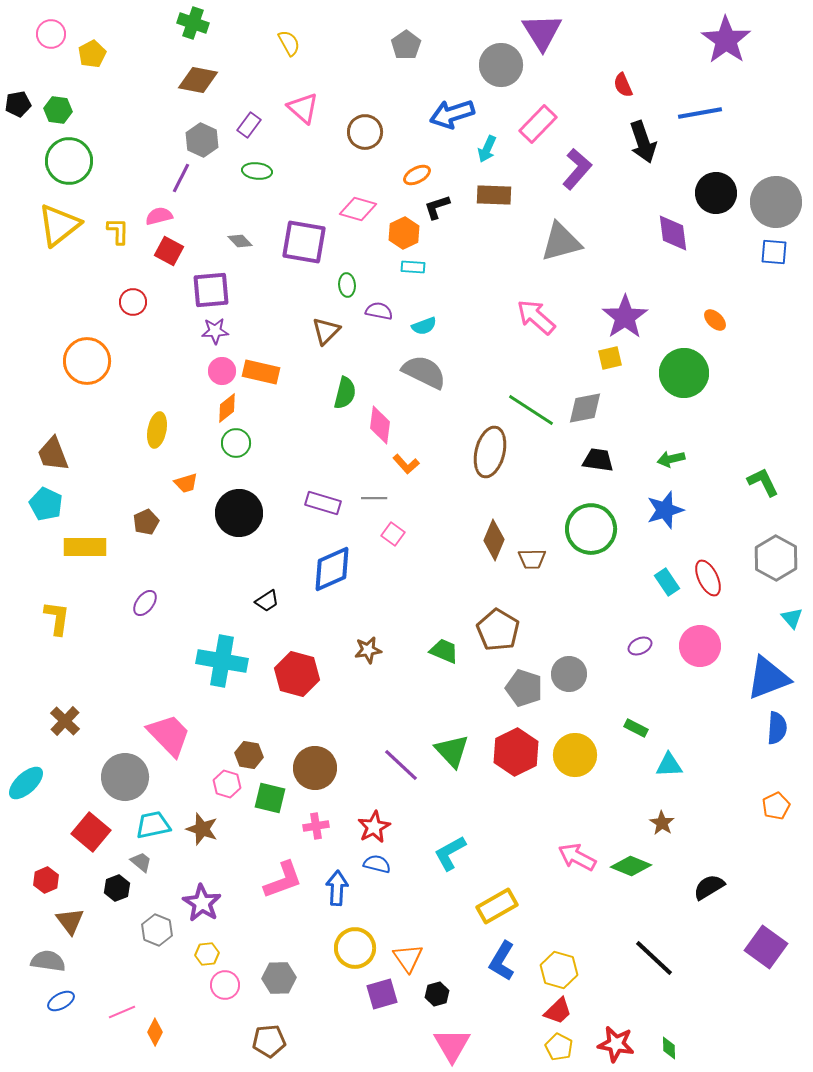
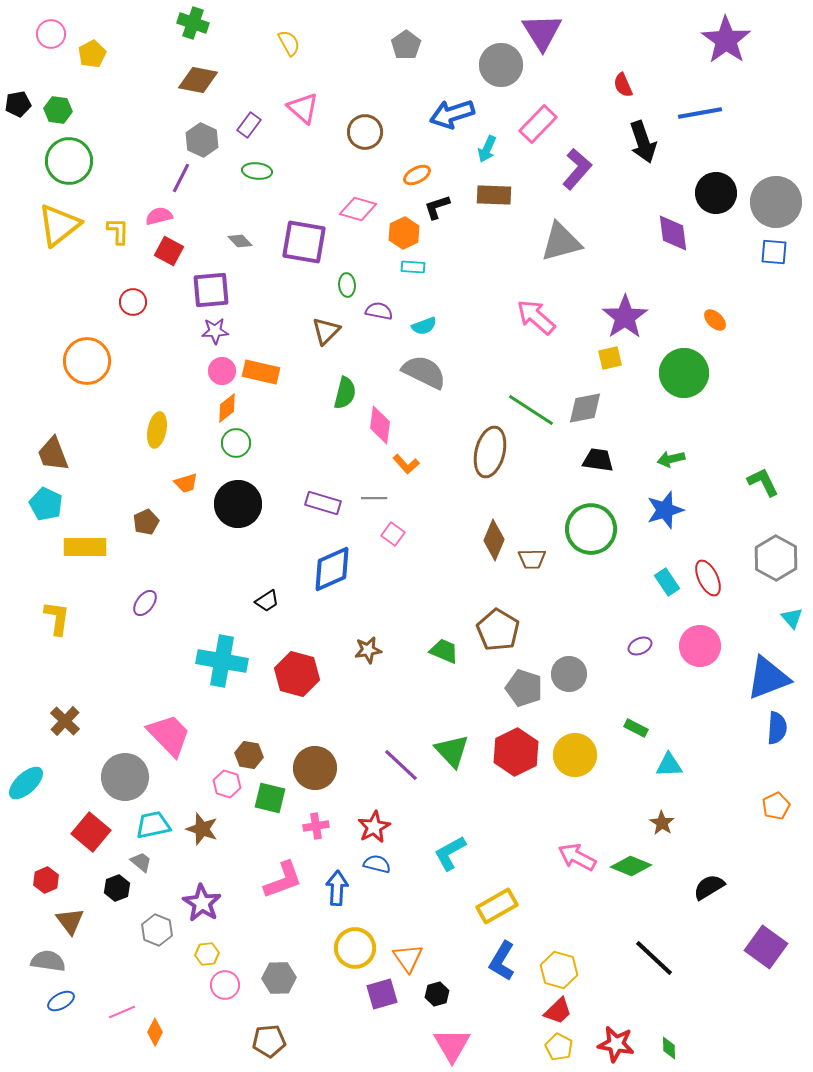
black circle at (239, 513): moved 1 px left, 9 px up
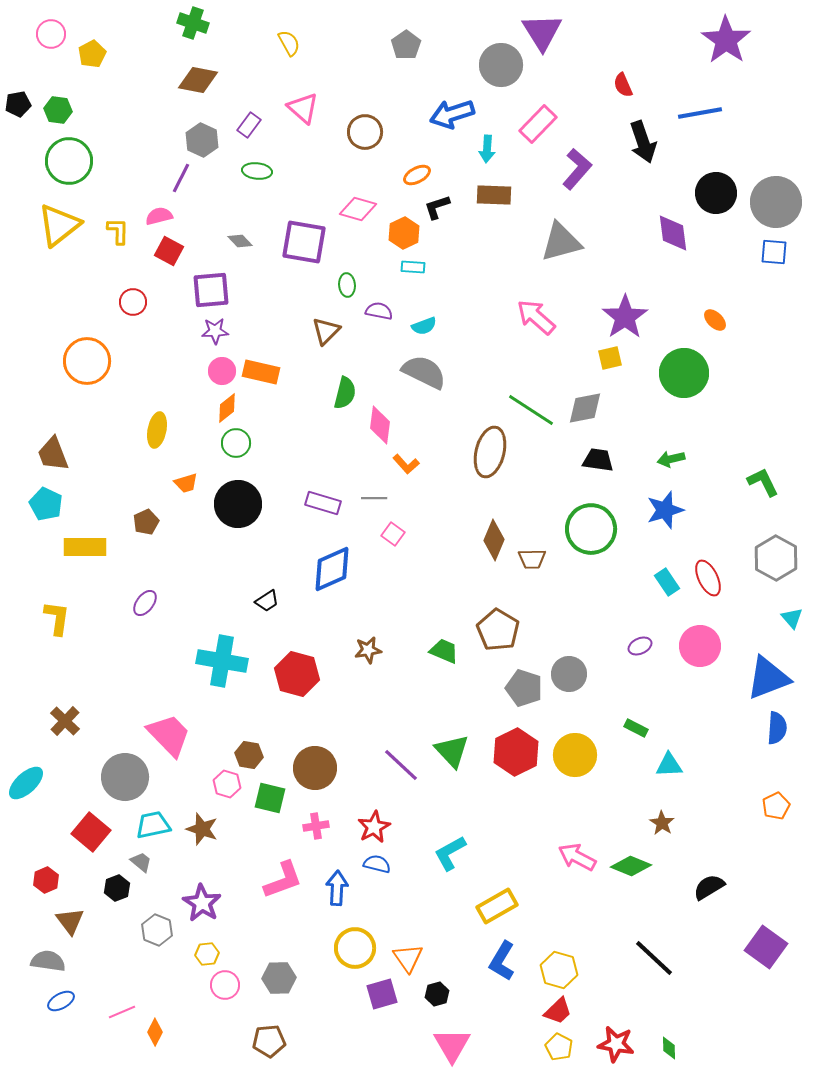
cyan arrow at (487, 149): rotated 20 degrees counterclockwise
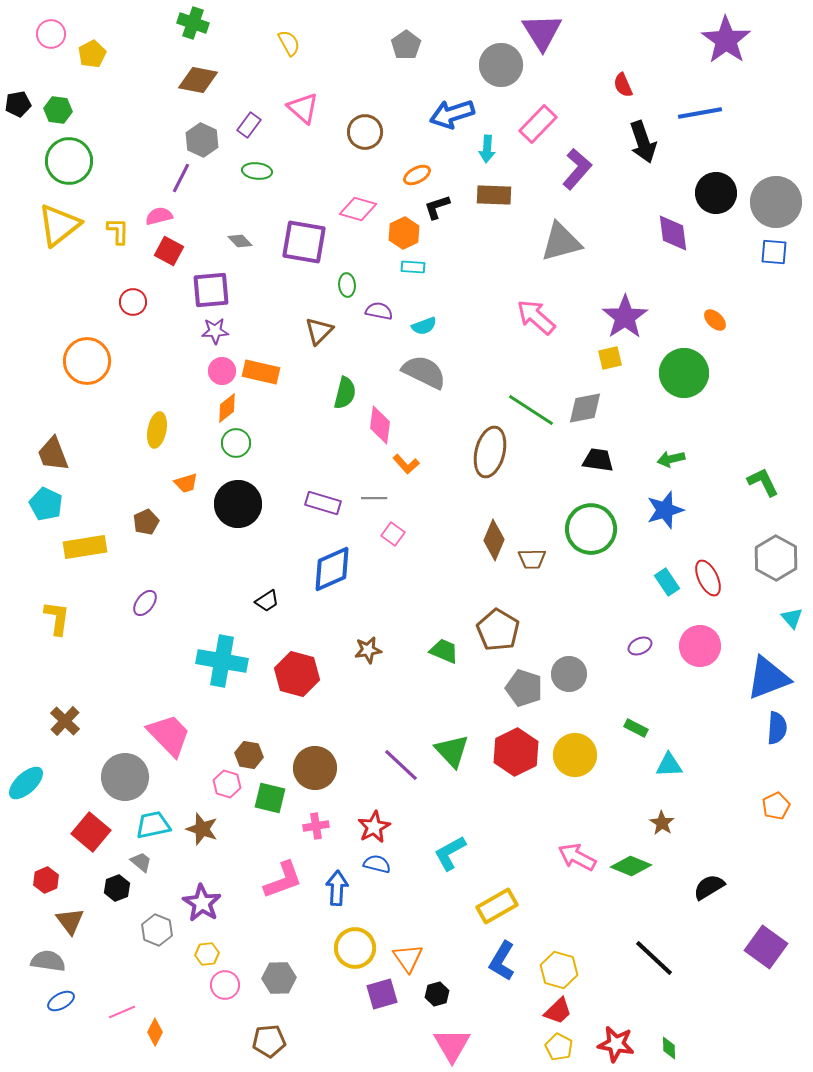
brown triangle at (326, 331): moved 7 px left
yellow rectangle at (85, 547): rotated 9 degrees counterclockwise
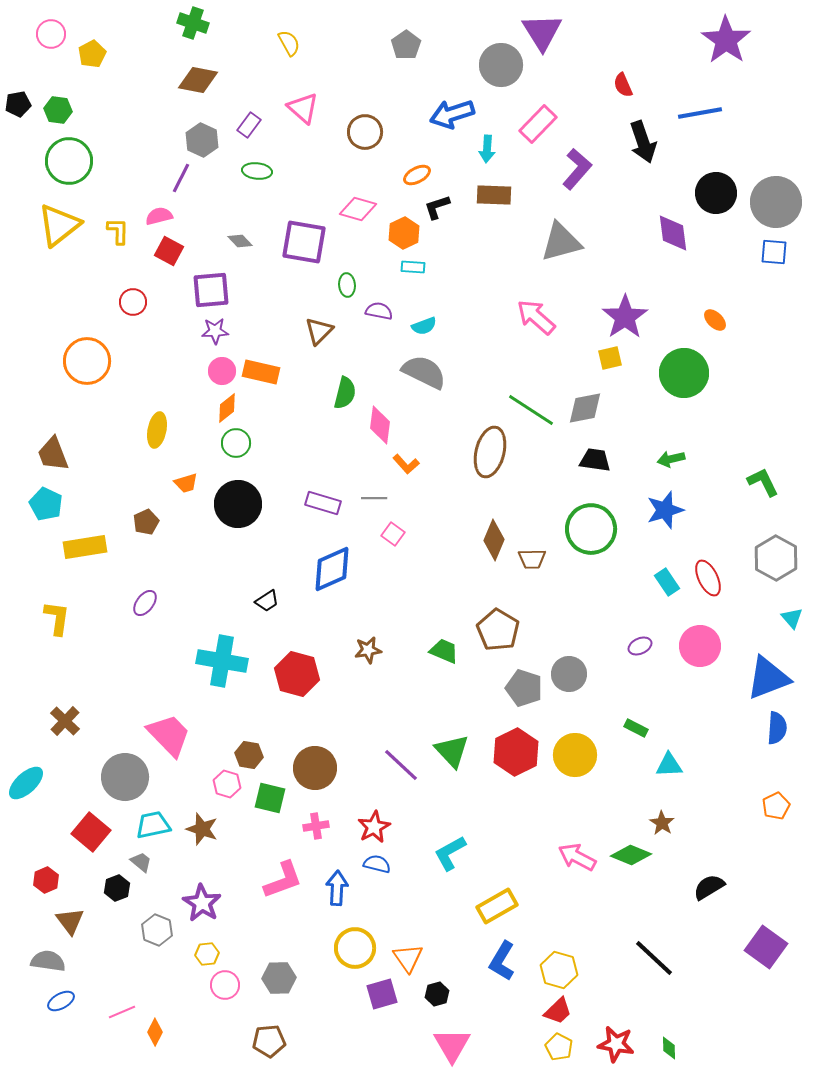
black trapezoid at (598, 460): moved 3 px left
green diamond at (631, 866): moved 11 px up
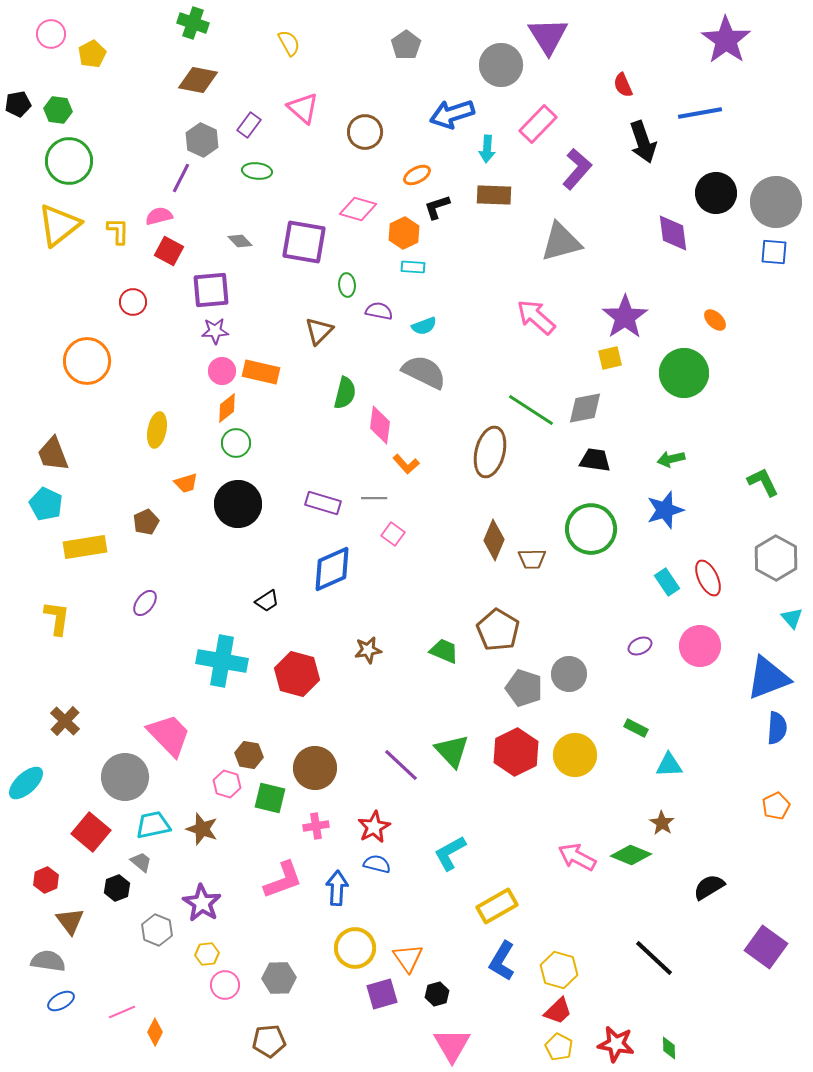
purple triangle at (542, 32): moved 6 px right, 4 px down
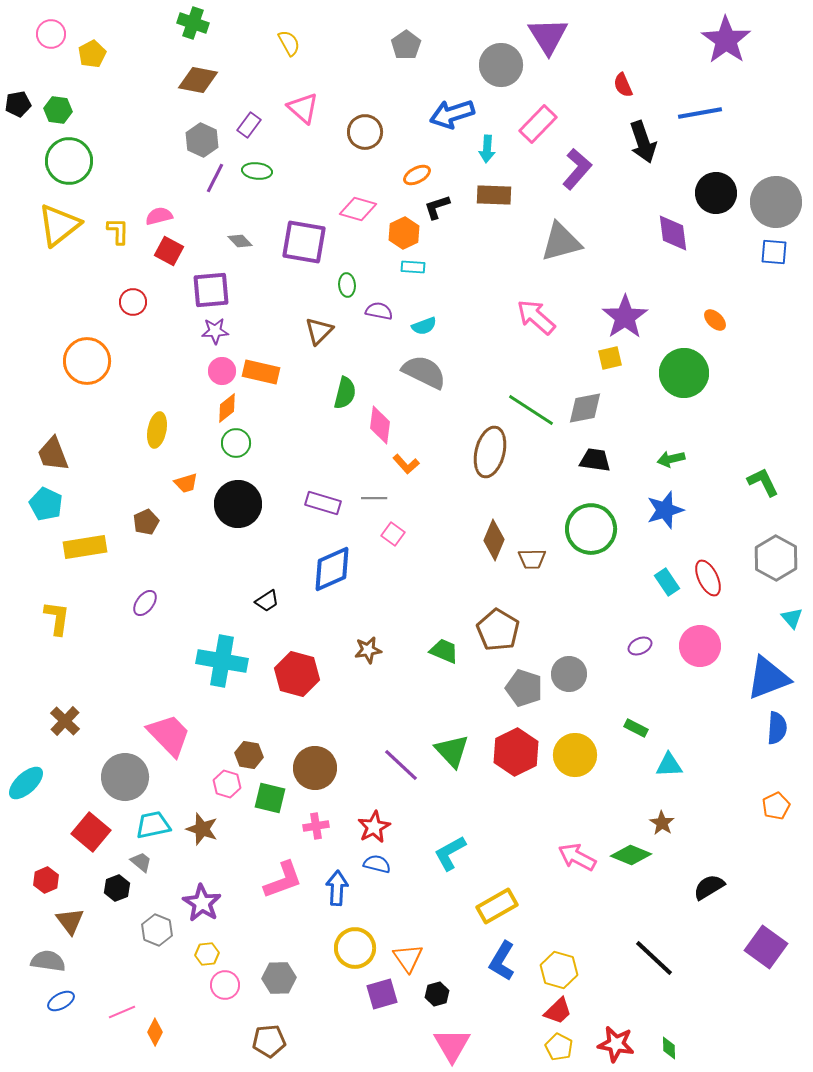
purple line at (181, 178): moved 34 px right
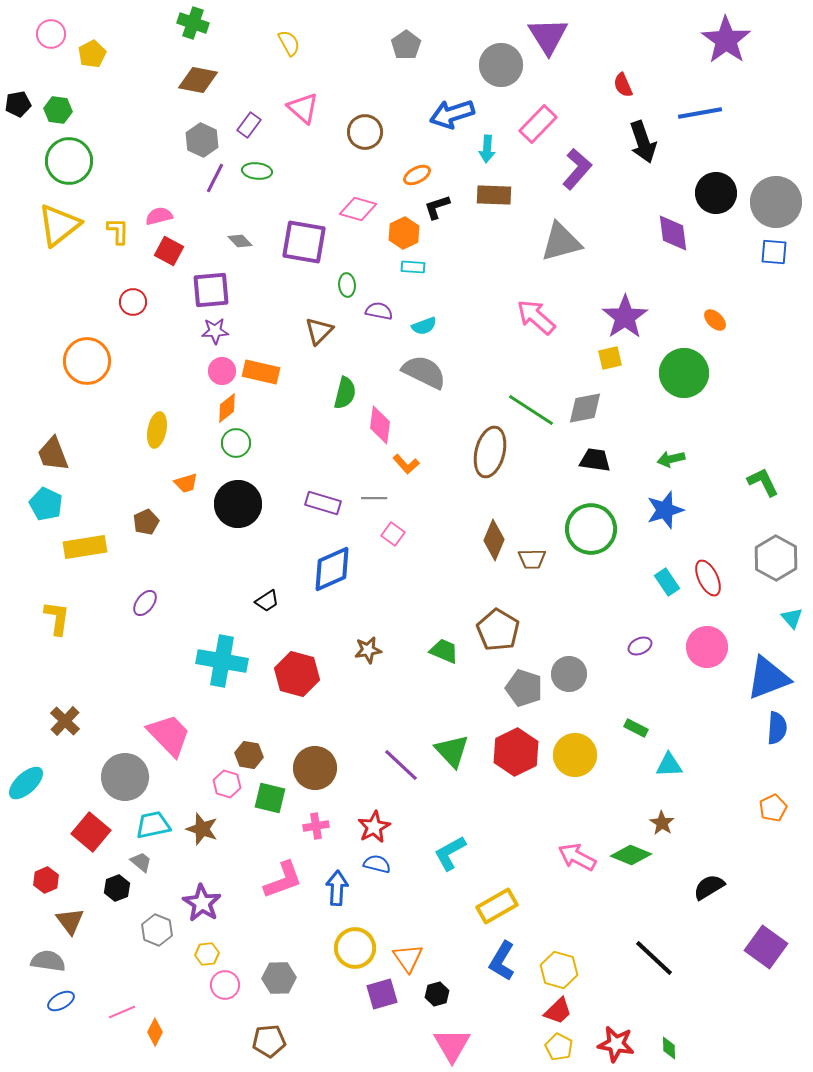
pink circle at (700, 646): moved 7 px right, 1 px down
orange pentagon at (776, 806): moved 3 px left, 2 px down
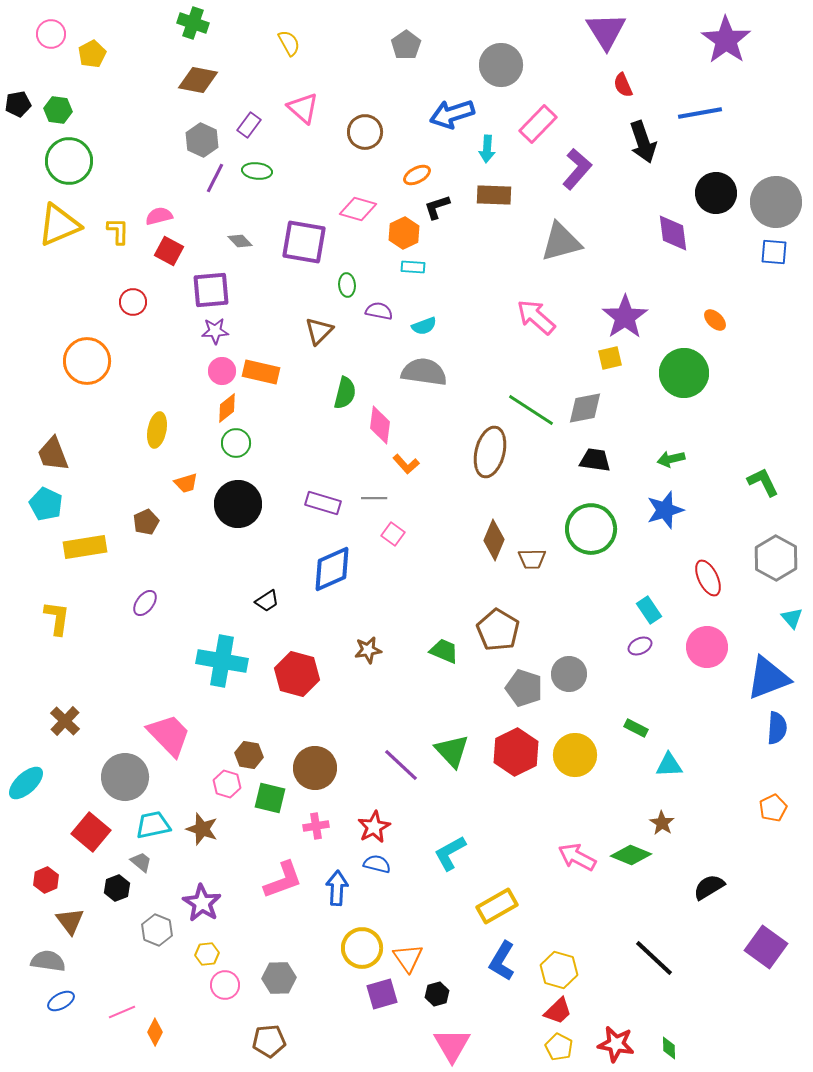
purple triangle at (548, 36): moved 58 px right, 5 px up
yellow triangle at (59, 225): rotated 15 degrees clockwise
gray semicircle at (424, 372): rotated 18 degrees counterclockwise
cyan rectangle at (667, 582): moved 18 px left, 28 px down
yellow circle at (355, 948): moved 7 px right
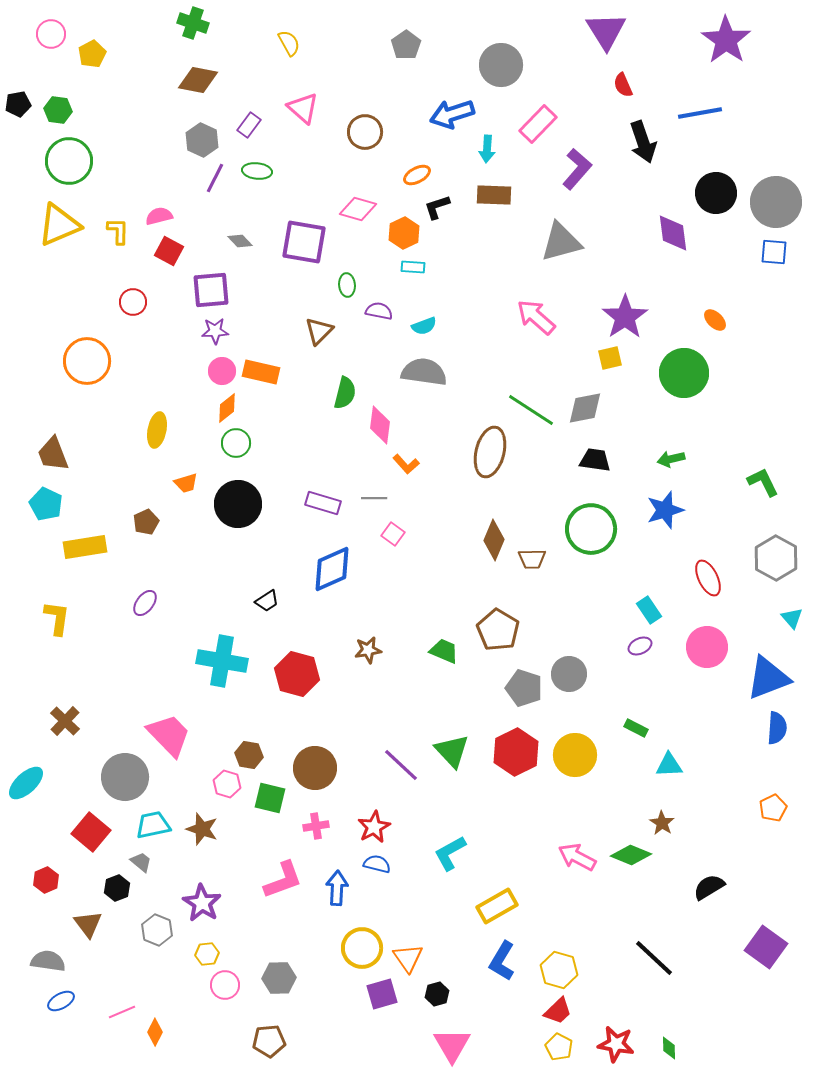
brown triangle at (70, 921): moved 18 px right, 3 px down
